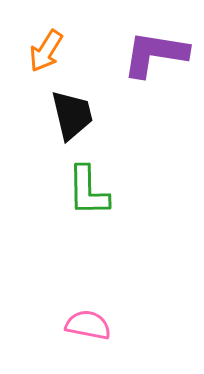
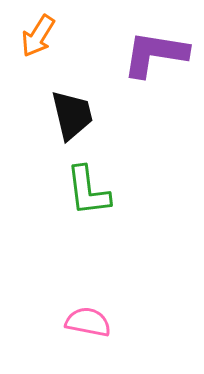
orange arrow: moved 8 px left, 15 px up
green L-shape: rotated 6 degrees counterclockwise
pink semicircle: moved 3 px up
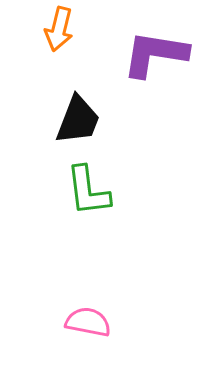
orange arrow: moved 21 px right, 7 px up; rotated 18 degrees counterclockwise
black trapezoid: moved 6 px right, 5 px down; rotated 34 degrees clockwise
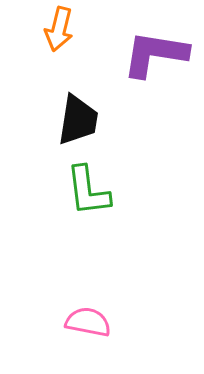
black trapezoid: rotated 12 degrees counterclockwise
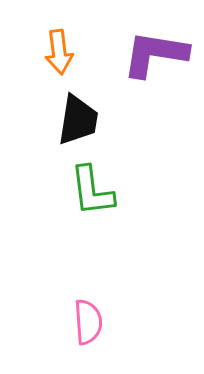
orange arrow: moved 23 px down; rotated 21 degrees counterclockwise
green L-shape: moved 4 px right
pink semicircle: rotated 75 degrees clockwise
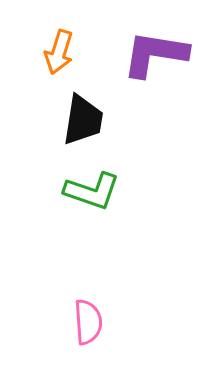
orange arrow: rotated 24 degrees clockwise
black trapezoid: moved 5 px right
green L-shape: rotated 64 degrees counterclockwise
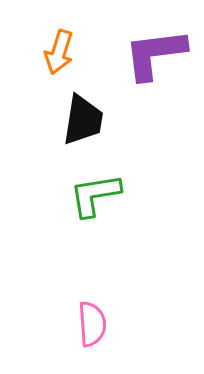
purple L-shape: rotated 16 degrees counterclockwise
green L-shape: moved 3 px right, 4 px down; rotated 152 degrees clockwise
pink semicircle: moved 4 px right, 2 px down
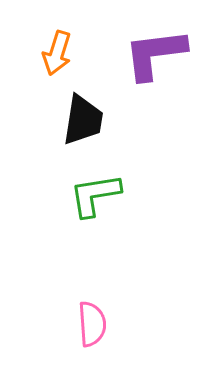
orange arrow: moved 2 px left, 1 px down
